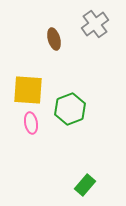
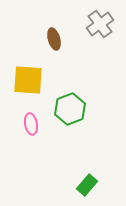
gray cross: moved 5 px right
yellow square: moved 10 px up
pink ellipse: moved 1 px down
green rectangle: moved 2 px right
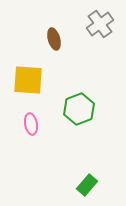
green hexagon: moved 9 px right
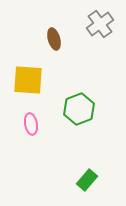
green rectangle: moved 5 px up
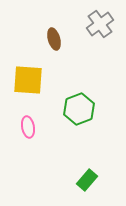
pink ellipse: moved 3 px left, 3 px down
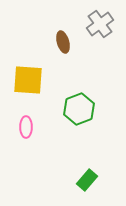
brown ellipse: moved 9 px right, 3 px down
pink ellipse: moved 2 px left; rotated 10 degrees clockwise
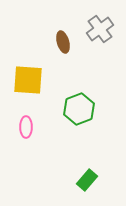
gray cross: moved 5 px down
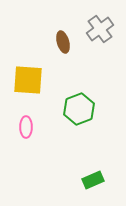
green rectangle: moved 6 px right; rotated 25 degrees clockwise
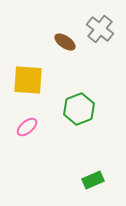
gray cross: rotated 16 degrees counterclockwise
brown ellipse: moved 2 px right; rotated 40 degrees counterclockwise
pink ellipse: moved 1 px right; rotated 50 degrees clockwise
